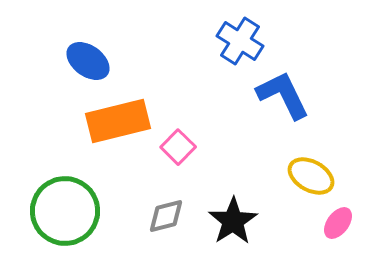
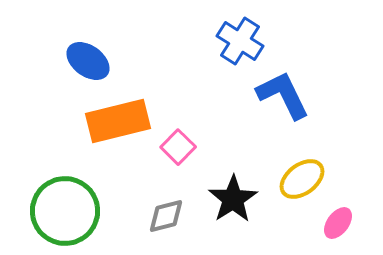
yellow ellipse: moved 9 px left, 3 px down; rotated 66 degrees counterclockwise
black star: moved 22 px up
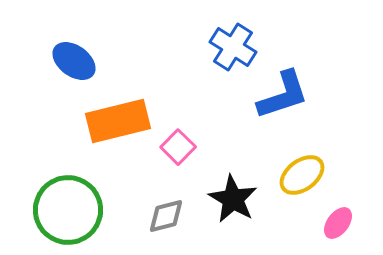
blue cross: moved 7 px left, 6 px down
blue ellipse: moved 14 px left
blue L-shape: rotated 98 degrees clockwise
yellow ellipse: moved 4 px up
black star: rotated 9 degrees counterclockwise
green circle: moved 3 px right, 1 px up
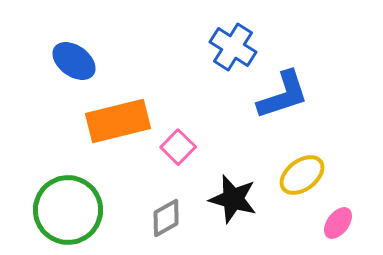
black star: rotated 15 degrees counterclockwise
gray diamond: moved 2 px down; rotated 15 degrees counterclockwise
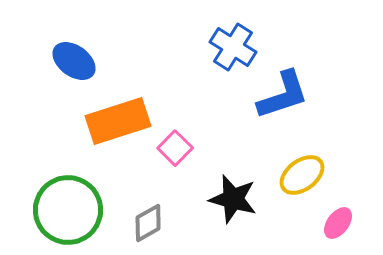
orange rectangle: rotated 4 degrees counterclockwise
pink square: moved 3 px left, 1 px down
gray diamond: moved 18 px left, 5 px down
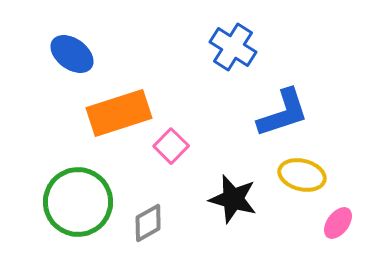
blue ellipse: moved 2 px left, 7 px up
blue L-shape: moved 18 px down
orange rectangle: moved 1 px right, 8 px up
pink square: moved 4 px left, 2 px up
yellow ellipse: rotated 51 degrees clockwise
green circle: moved 10 px right, 8 px up
